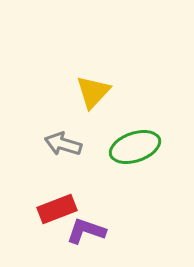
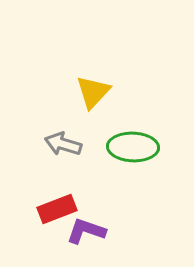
green ellipse: moved 2 px left; rotated 21 degrees clockwise
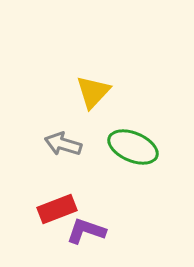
green ellipse: rotated 21 degrees clockwise
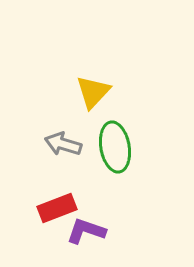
green ellipse: moved 18 px left; rotated 57 degrees clockwise
red rectangle: moved 1 px up
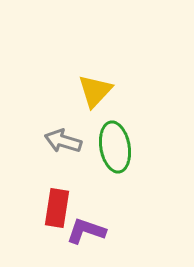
yellow triangle: moved 2 px right, 1 px up
gray arrow: moved 3 px up
red rectangle: rotated 60 degrees counterclockwise
